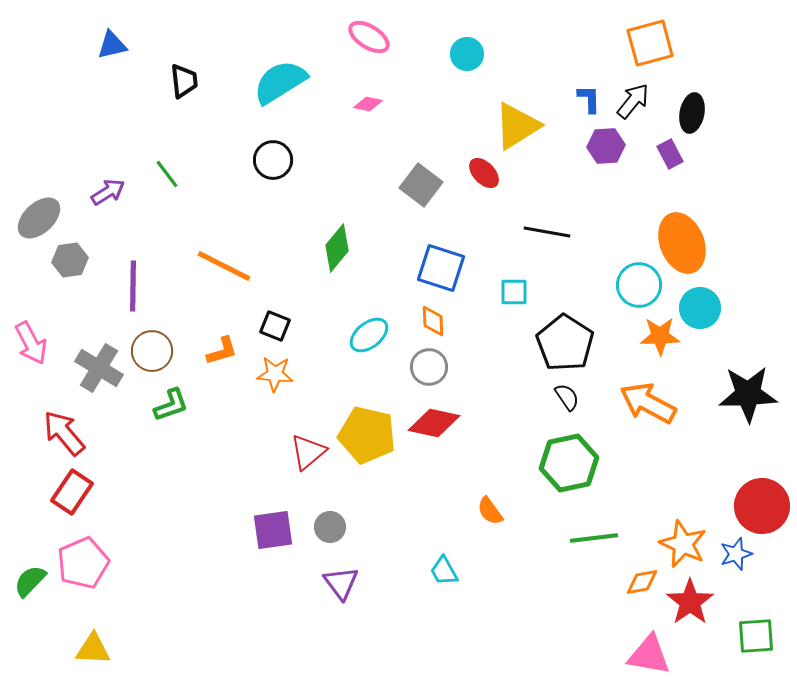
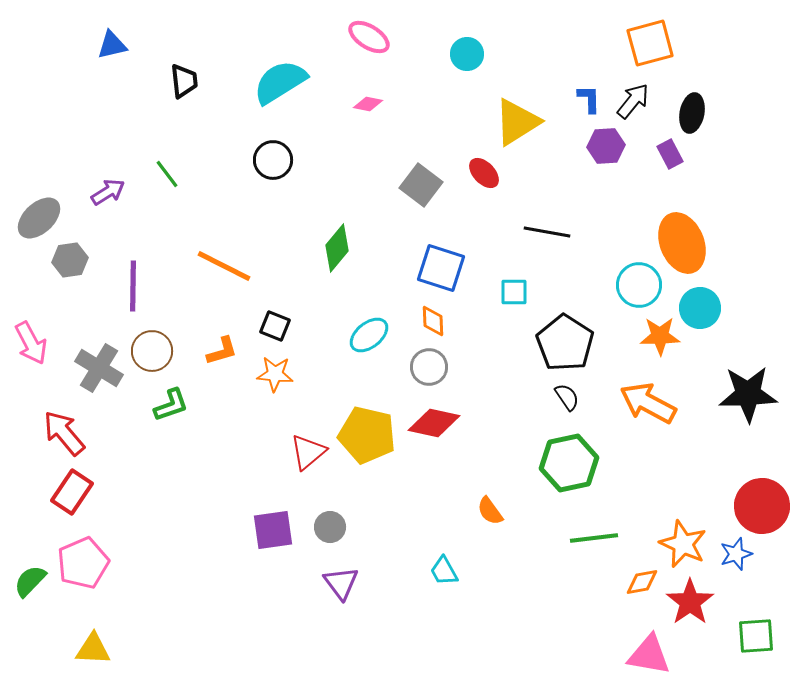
yellow triangle at (517, 126): moved 4 px up
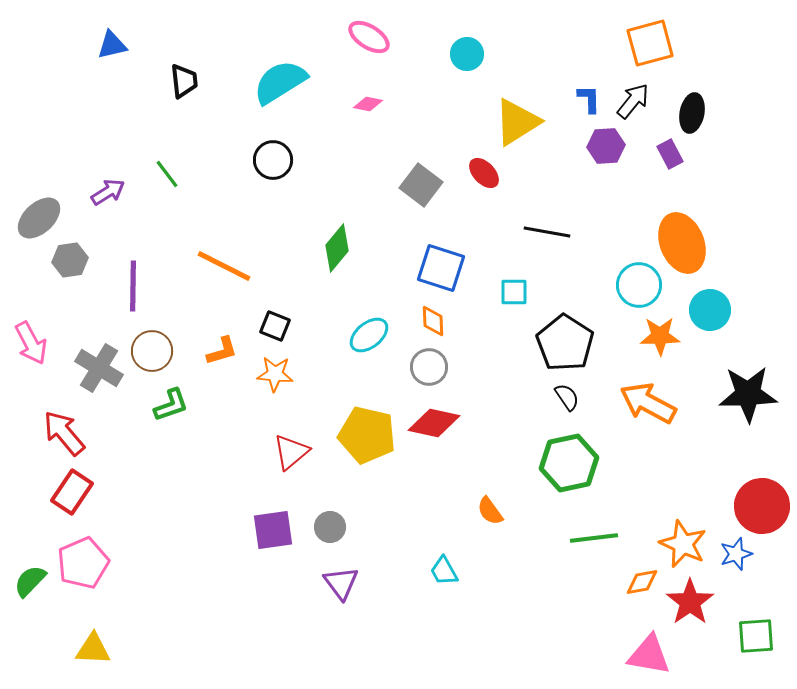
cyan circle at (700, 308): moved 10 px right, 2 px down
red triangle at (308, 452): moved 17 px left
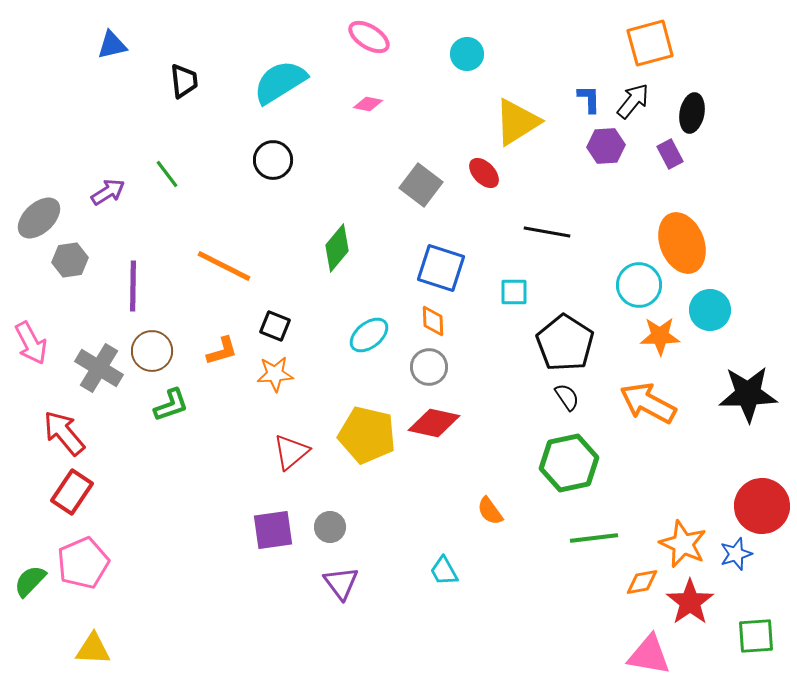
orange star at (275, 374): rotated 9 degrees counterclockwise
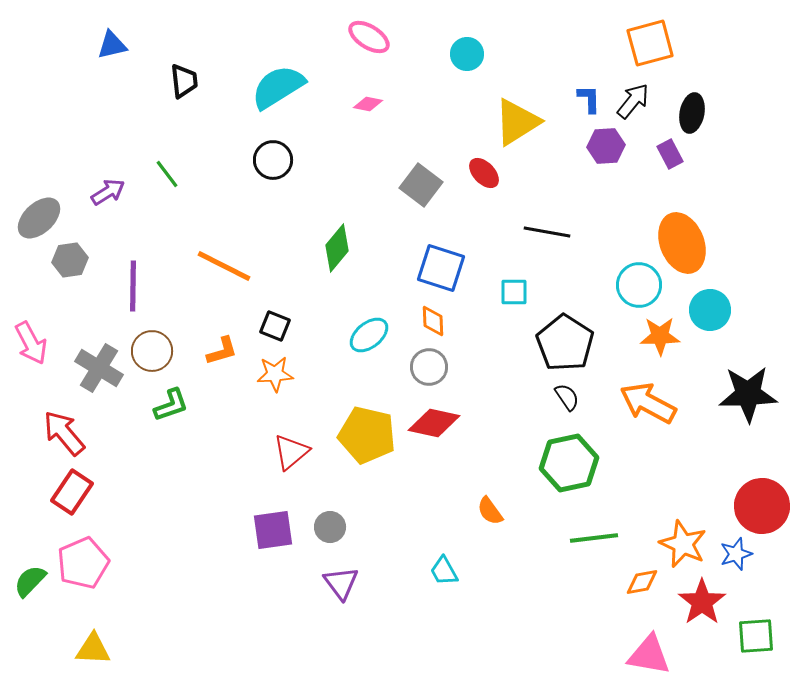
cyan semicircle at (280, 82): moved 2 px left, 5 px down
red star at (690, 602): moved 12 px right
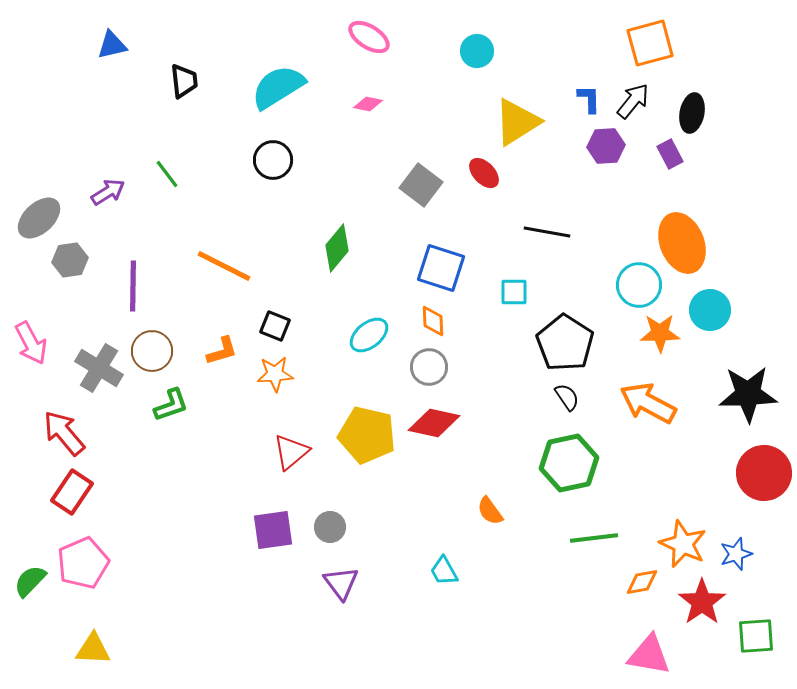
cyan circle at (467, 54): moved 10 px right, 3 px up
orange star at (660, 336): moved 3 px up
red circle at (762, 506): moved 2 px right, 33 px up
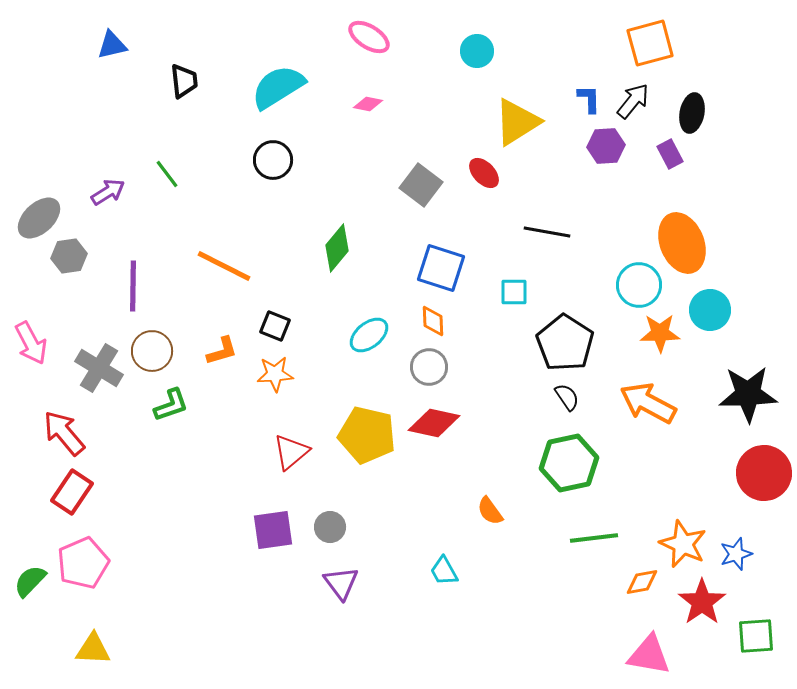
gray hexagon at (70, 260): moved 1 px left, 4 px up
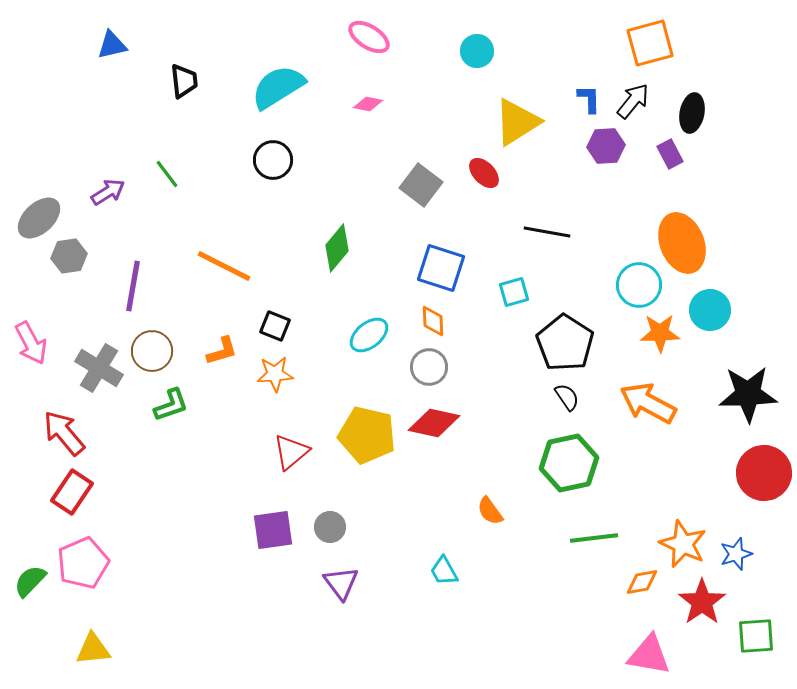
purple line at (133, 286): rotated 9 degrees clockwise
cyan square at (514, 292): rotated 16 degrees counterclockwise
yellow triangle at (93, 649): rotated 9 degrees counterclockwise
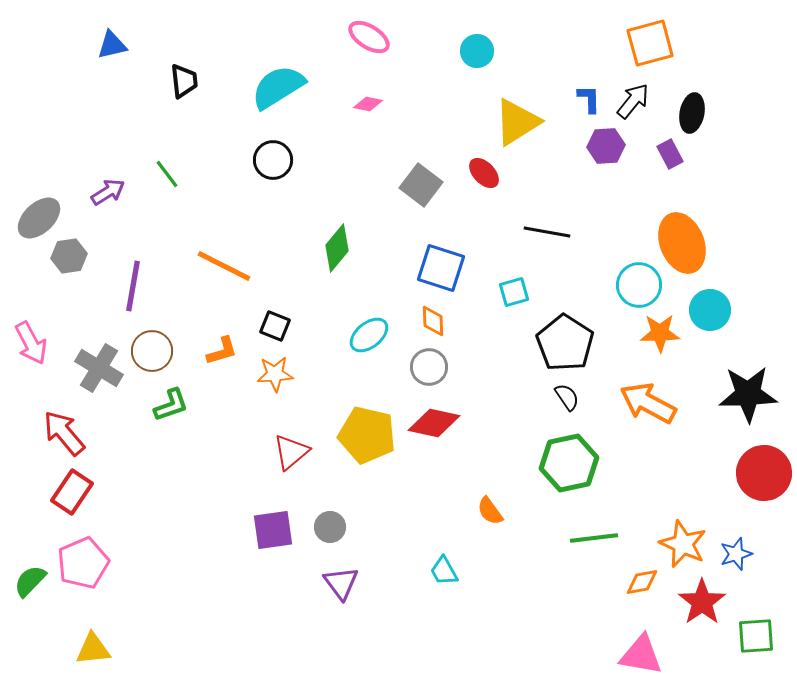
pink triangle at (649, 655): moved 8 px left
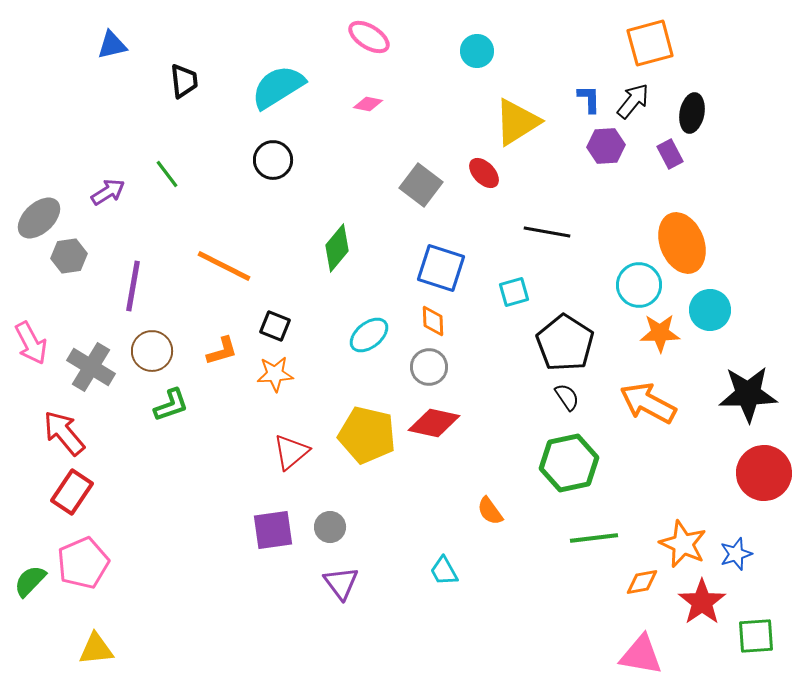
gray cross at (99, 368): moved 8 px left, 1 px up
yellow triangle at (93, 649): moved 3 px right
